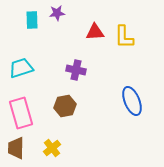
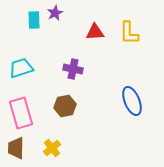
purple star: moved 2 px left; rotated 21 degrees counterclockwise
cyan rectangle: moved 2 px right
yellow L-shape: moved 5 px right, 4 px up
purple cross: moved 3 px left, 1 px up
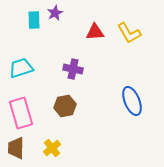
yellow L-shape: rotated 30 degrees counterclockwise
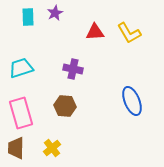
cyan rectangle: moved 6 px left, 3 px up
brown hexagon: rotated 15 degrees clockwise
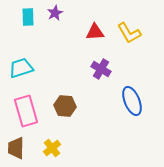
purple cross: moved 28 px right; rotated 18 degrees clockwise
pink rectangle: moved 5 px right, 2 px up
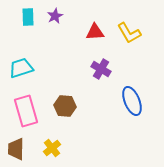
purple star: moved 3 px down
brown trapezoid: moved 1 px down
